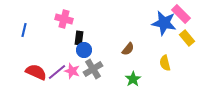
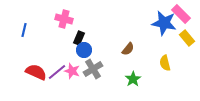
black rectangle: rotated 16 degrees clockwise
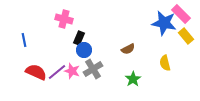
blue line: moved 10 px down; rotated 24 degrees counterclockwise
yellow rectangle: moved 1 px left, 2 px up
brown semicircle: rotated 24 degrees clockwise
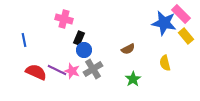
purple line: moved 2 px up; rotated 66 degrees clockwise
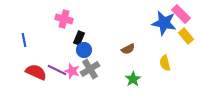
gray cross: moved 3 px left
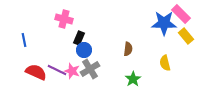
blue star: rotated 10 degrees counterclockwise
brown semicircle: rotated 56 degrees counterclockwise
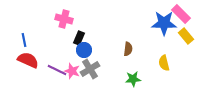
yellow semicircle: moved 1 px left
red semicircle: moved 8 px left, 12 px up
green star: rotated 28 degrees clockwise
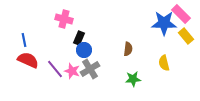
purple line: moved 2 px left, 1 px up; rotated 24 degrees clockwise
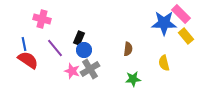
pink cross: moved 22 px left
blue line: moved 4 px down
red semicircle: rotated 10 degrees clockwise
purple line: moved 21 px up
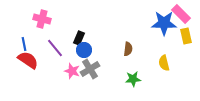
yellow rectangle: rotated 28 degrees clockwise
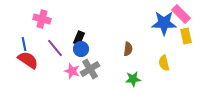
blue circle: moved 3 px left, 1 px up
